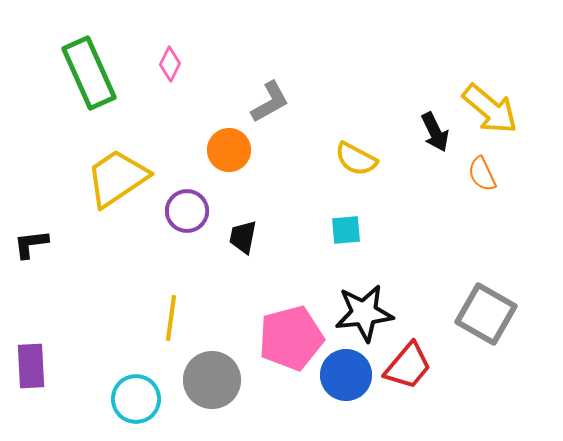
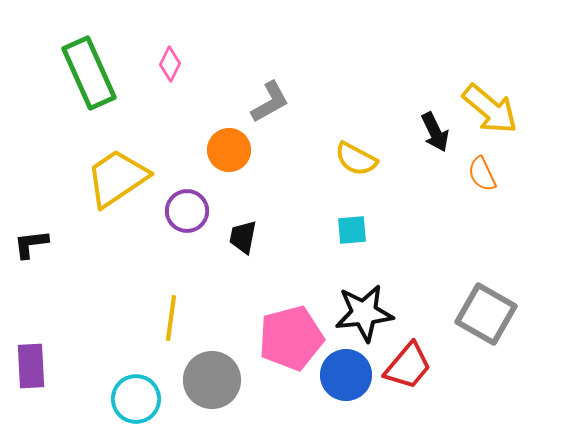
cyan square: moved 6 px right
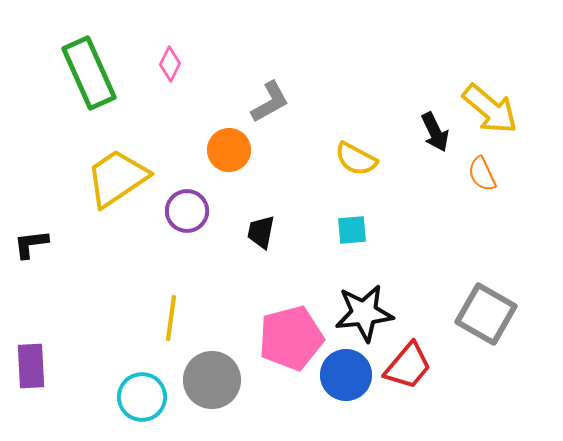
black trapezoid: moved 18 px right, 5 px up
cyan circle: moved 6 px right, 2 px up
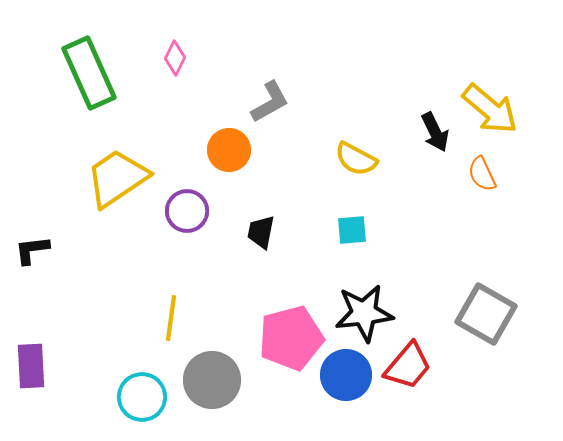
pink diamond: moved 5 px right, 6 px up
black L-shape: moved 1 px right, 6 px down
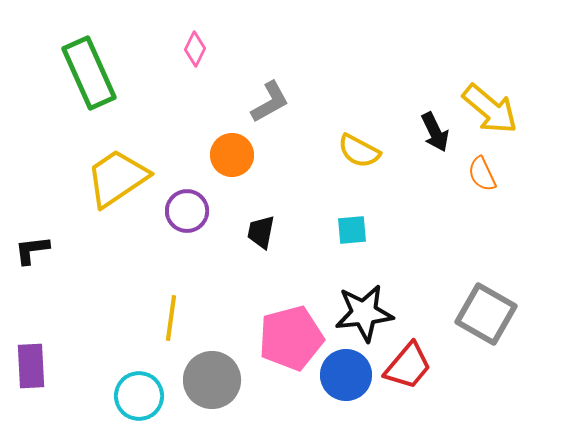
pink diamond: moved 20 px right, 9 px up
orange circle: moved 3 px right, 5 px down
yellow semicircle: moved 3 px right, 8 px up
cyan circle: moved 3 px left, 1 px up
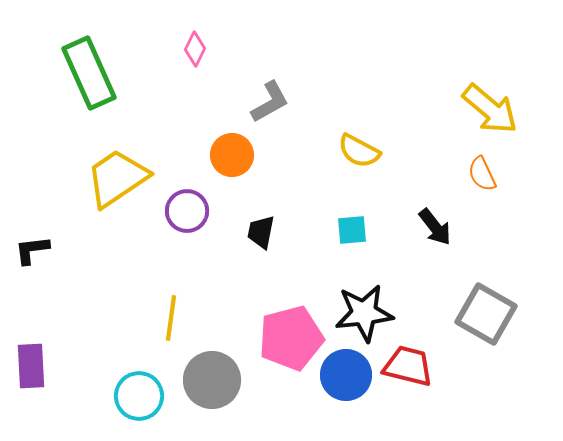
black arrow: moved 95 px down; rotated 12 degrees counterclockwise
red trapezoid: rotated 116 degrees counterclockwise
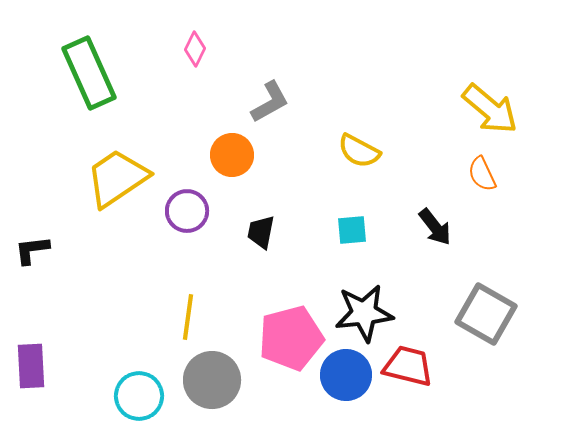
yellow line: moved 17 px right, 1 px up
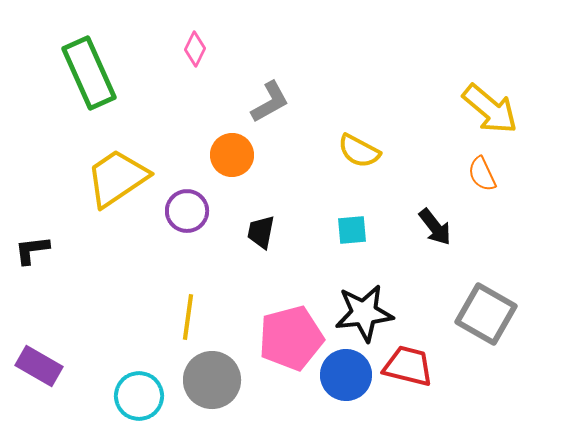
purple rectangle: moved 8 px right; rotated 57 degrees counterclockwise
